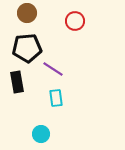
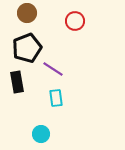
black pentagon: rotated 16 degrees counterclockwise
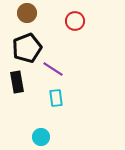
cyan circle: moved 3 px down
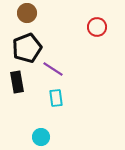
red circle: moved 22 px right, 6 px down
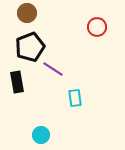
black pentagon: moved 3 px right, 1 px up
cyan rectangle: moved 19 px right
cyan circle: moved 2 px up
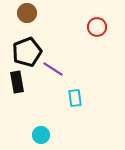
black pentagon: moved 3 px left, 5 px down
